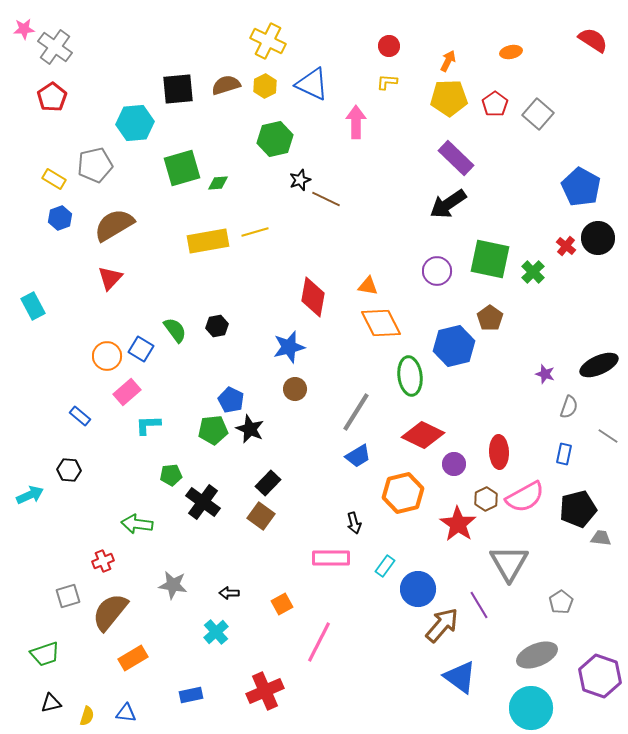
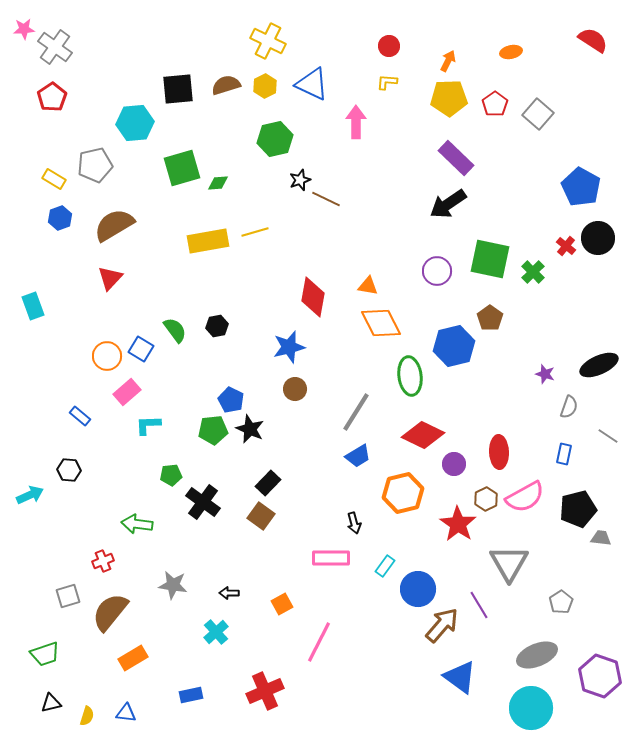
cyan rectangle at (33, 306): rotated 8 degrees clockwise
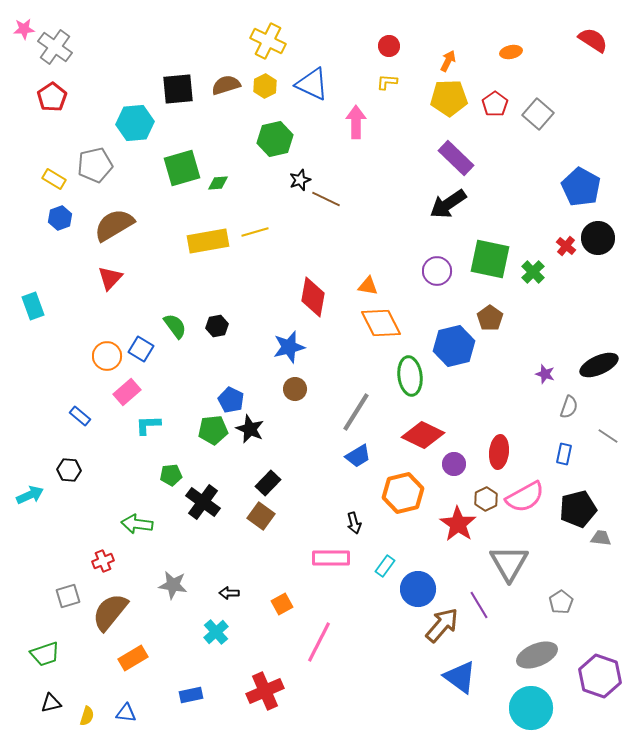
green semicircle at (175, 330): moved 4 px up
red ellipse at (499, 452): rotated 8 degrees clockwise
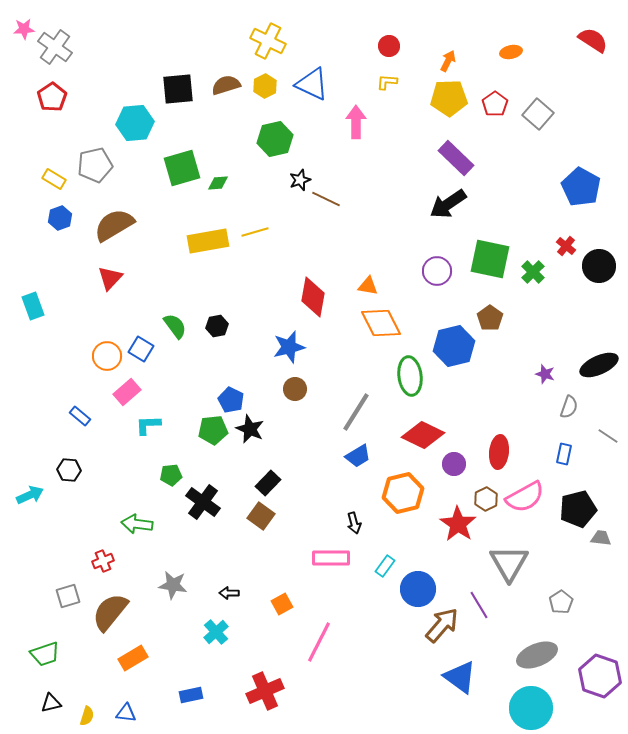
black circle at (598, 238): moved 1 px right, 28 px down
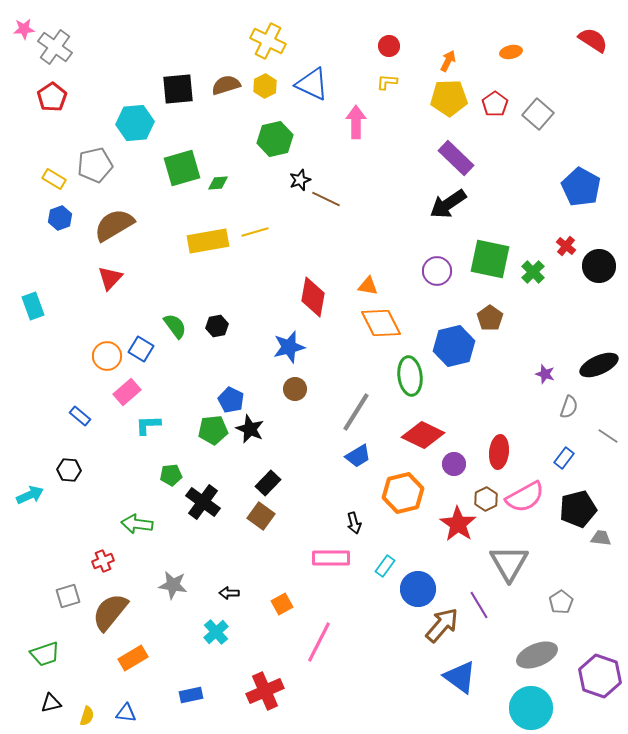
blue rectangle at (564, 454): moved 4 px down; rotated 25 degrees clockwise
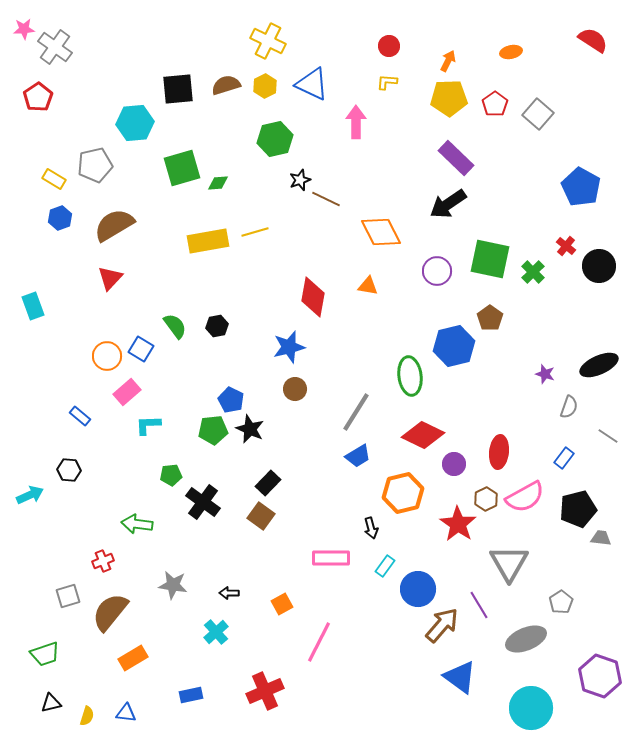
red pentagon at (52, 97): moved 14 px left
orange diamond at (381, 323): moved 91 px up
black arrow at (354, 523): moved 17 px right, 5 px down
gray ellipse at (537, 655): moved 11 px left, 16 px up
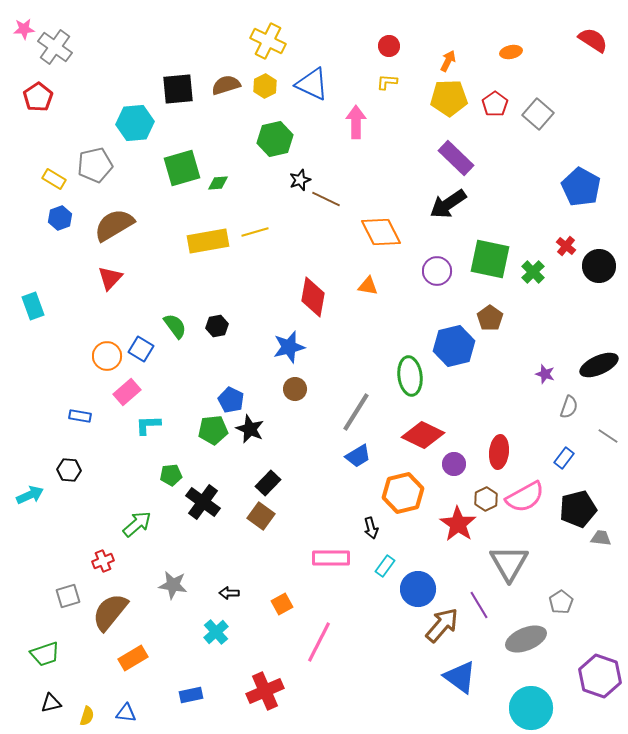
blue rectangle at (80, 416): rotated 30 degrees counterclockwise
green arrow at (137, 524): rotated 132 degrees clockwise
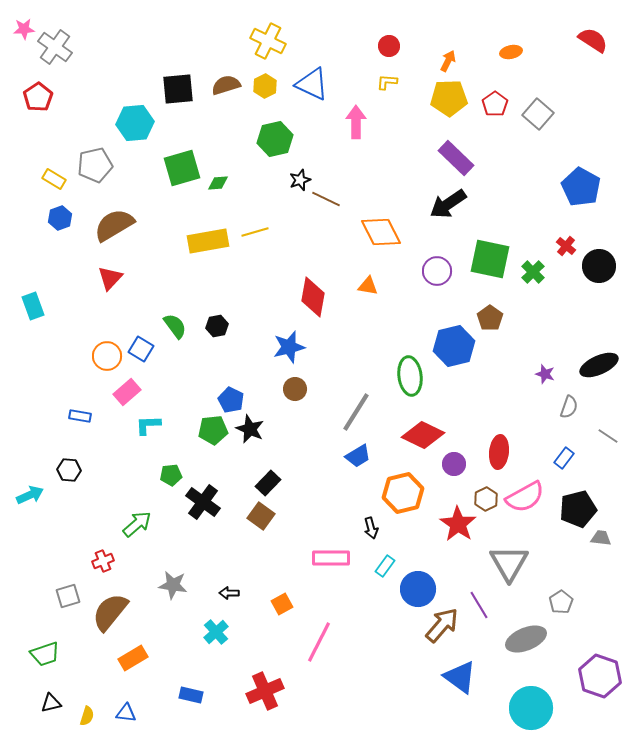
blue rectangle at (191, 695): rotated 25 degrees clockwise
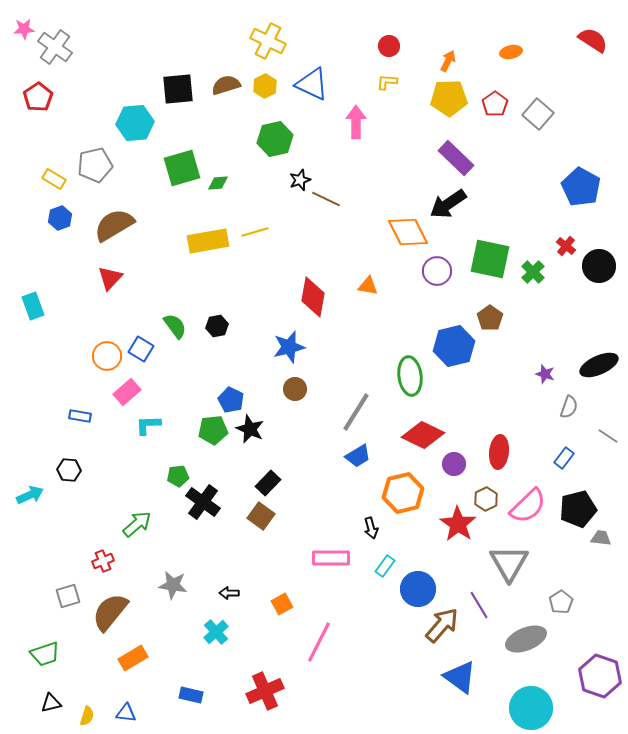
orange diamond at (381, 232): moved 27 px right
green pentagon at (171, 475): moved 7 px right, 1 px down
pink semicircle at (525, 497): moved 3 px right, 9 px down; rotated 15 degrees counterclockwise
